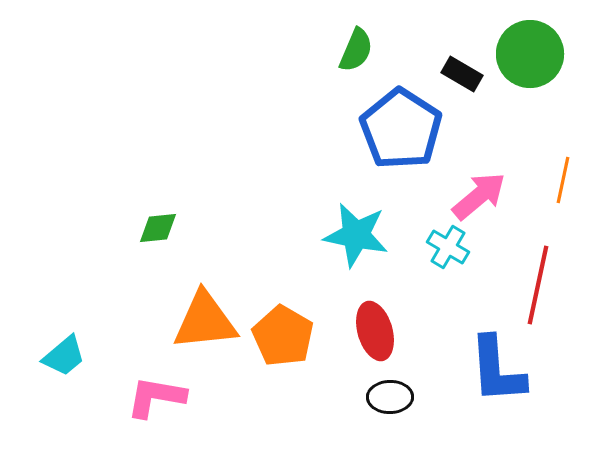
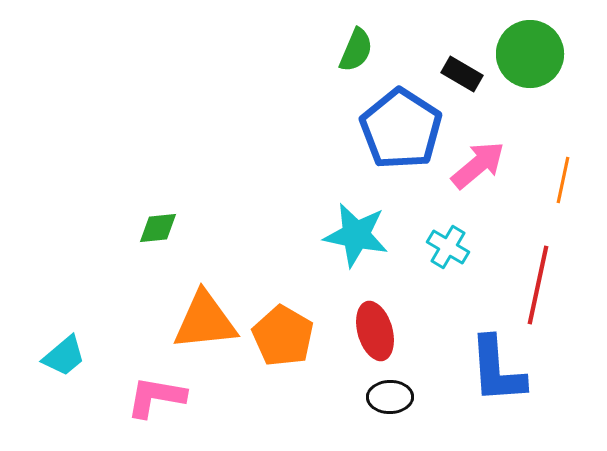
pink arrow: moved 1 px left, 31 px up
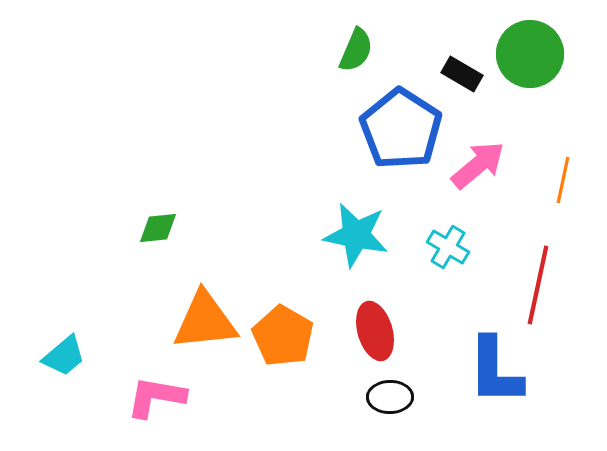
blue L-shape: moved 2 px left, 1 px down; rotated 4 degrees clockwise
